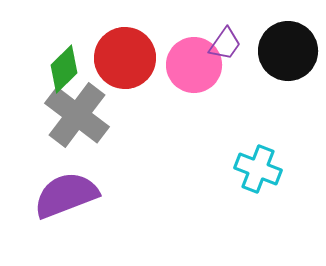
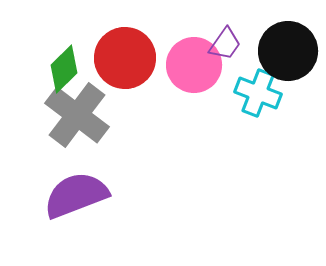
cyan cross: moved 76 px up
purple semicircle: moved 10 px right
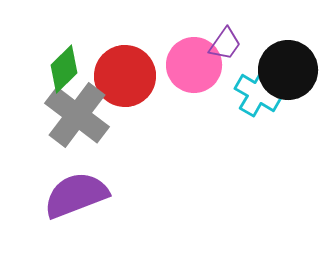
black circle: moved 19 px down
red circle: moved 18 px down
cyan cross: rotated 9 degrees clockwise
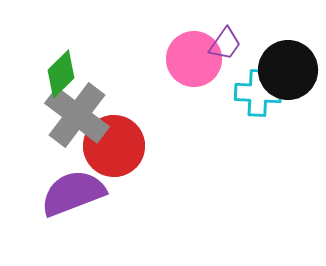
pink circle: moved 6 px up
green diamond: moved 3 px left, 5 px down
red circle: moved 11 px left, 70 px down
cyan cross: rotated 27 degrees counterclockwise
purple semicircle: moved 3 px left, 2 px up
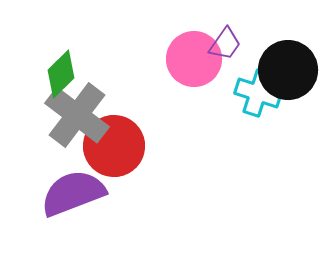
cyan cross: rotated 15 degrees clockwise
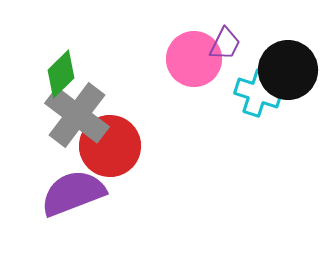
purple trapezoid: rotated 9 degrees counterclockwise
red circle: moved 4 px left
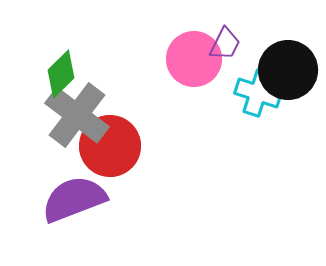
purple semicircle: moved 1 px right, 6 px down
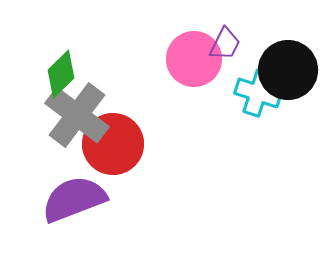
red circle: moved 3 px right, 2 px up
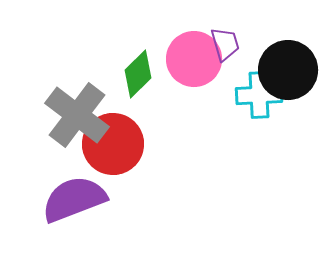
purple trapezoid: rotated 42 degrees counterclockwise
green diamond: moved 77 px right
cyan cross: moved 1 px right, 2 px down; rotated 21 degrees counterclockwise
